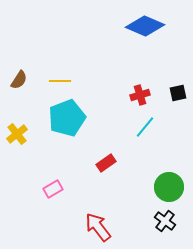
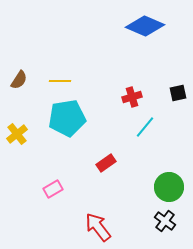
red cross: moved 8 px left, 2 px down
cyan pentagon: rotated 12 degrees clockwise
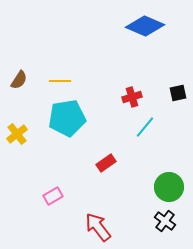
pink rectangle: moved 7 px down
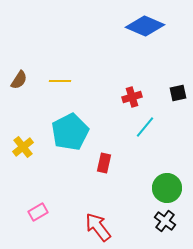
cyan pentagon: moved 3 px right, 14 px down; rotated 18 degrees counterclockwise
yellow cross: moved 6 px right, 13 px down
red rectangle: moved 2 px left; rotated 42 degrees counterclockwise
green circle: moved 2 px left, 1 px down
pink rectangle: moved 15 px left, 16 px down
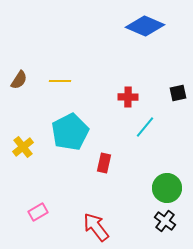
red cross: moved 4 px left; rotated 18 degrees clockwise
red arrow: moved 2 px left
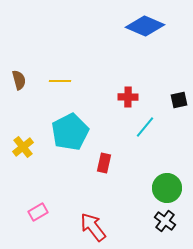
brown semicircle: rotated 48 degrees counterclockwise
black square: moved 1 px right, 7 px down
red arrow: moved 3 px left
